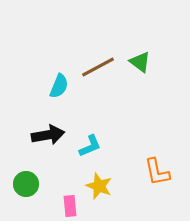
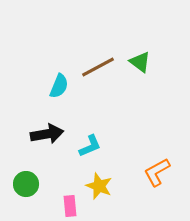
black arrow: moved 1 px left, 1 px up
orange L-shape: rotated 72 degrees clockwise
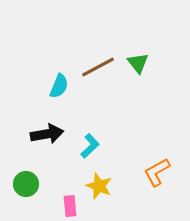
green triangle: moved 2 px left, 1 px down; rotated 15 degrees clockwise
cyan L-shape: rotated 20 degrees counterclockwise
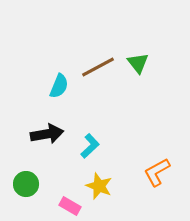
pink rectangle: rotated 55 degrees counterclockwise
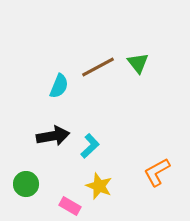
black arrow: moved 6 px right, 2 px down
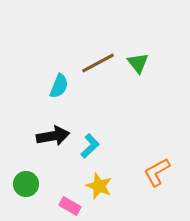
brown line: moved 4 px up
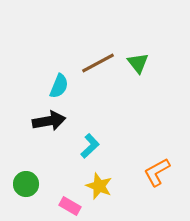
black arrow: moved 4 px left, 15 px up
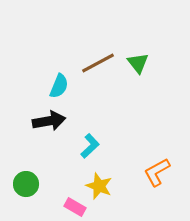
pink rectangle: moved 5 px right, 1 px down
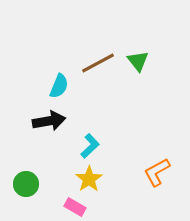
green triangle: moved 2 px up
yellow star: moved 10 px left, 7 px up; rotated 16 degrees clockwise
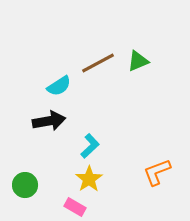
green triangle: rotated 45 degrees clockwise
cyan semicircle: rotated 35 degrees clockwise
orange L-shape: rotated 8 degrees clockwise
green circle: moved 1 px left, 1 px down
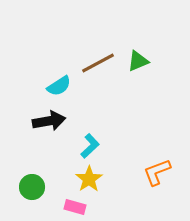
green circle: moved 7 px right, 2 px down
pink rectangle: rotated 15 degrees counterclockwise
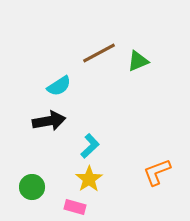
brown line: moved 1 px right, 10 px up
